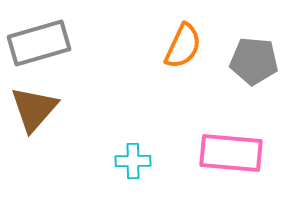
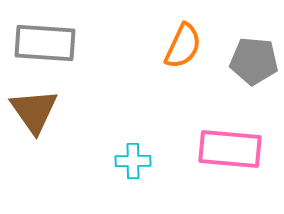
gray rectangle: moved 6 px right; rotated 20 degrees clockwise
brown triangle: moved 2 px down; rotated 16 degrees counterclockwise
pink rectangle: moved 1 px left, 4 px up
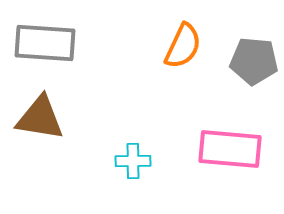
brown triangle: moved 6 px right, 7 px down; rotated 46 degrees counterclockwise
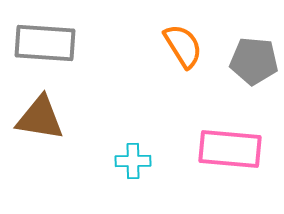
orange semicircle: rotated 57 degrees counterclockwise
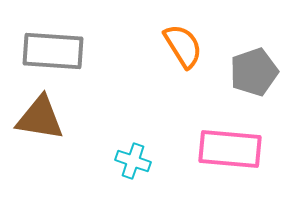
gray rectangle: moved 8 px right, 8 px down
gray pentagon: moved 11 px down; rotated 24 degrees counterclockwise
cyan cross: rotated 20 degrees clockwise
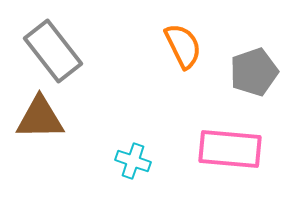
orange semicircle: rotated 6 degrees clockwise
gray rectangle: rotated 48 degrees clockwise
brown triangle: rotated 10 degrees counterclockwise
